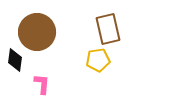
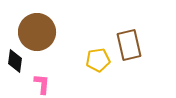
brown rectangle: moved 21 px right, 16 px down
black diamond: moved 1 px down
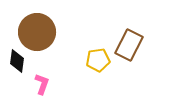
brown rectangle: rotated 40 degrees clockwise
black diamond: moved 2 px right
pink L-shape: rotated 15 degrees clockwise
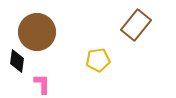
brown rectangle: moved 7 px right, 20 px up; rotated 12 degrees clockwise
pink L-shape: rotated 20 degrees counterclockwise
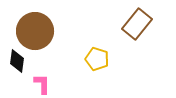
brown rectangle: moved 1 px right, 1 px up
brown circle: moved 2 px left, 1 px up
yellow pentagon: moved 1 px left, 1 px up; rotated 25 degrees clockwise
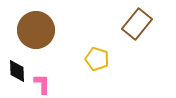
brown circle: moved 1 px right, 1 px up
black diamond: moved 10 px down; rotated 10 degrees counterclockwise
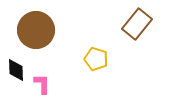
yellow pentagon: moved 1 px left
black diamond: moved 1 px left, 1 px up
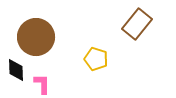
brown circle: moved 7 px down
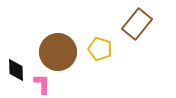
brown circle: moved 22 px right, 15 px down
yellow pentagon: moved 4 px right, 10 px up
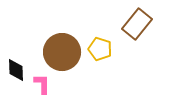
brown circle: moved 4 px right
